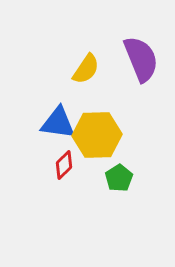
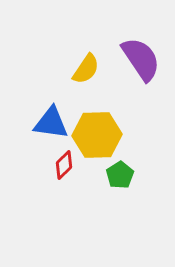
purple semicircle: rotated 12 degrees counterclockwise
blue triangle: moved 7 px left
green pentagon: moved 1 px right, 3 px up
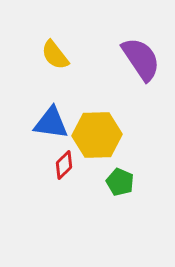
yellow semicircle: moved 31 px left, 14 px up; rotated 108 degrees clockwise
green pentagon: moved 7 px down; rotated 16 degrees counterclockwise
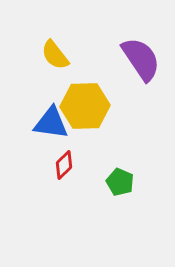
yellow hexagon: moved 12 px left, 29 px up
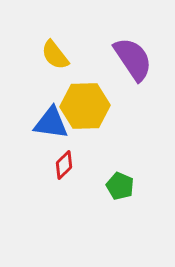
purple semicircle: moved 8 px left
green pentagon: moved 4 px down
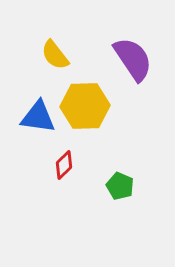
blue triangle: moved 13 px left, 6 px up
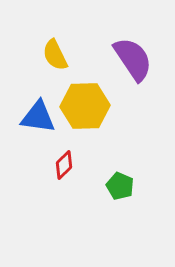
yellow semicircle: rotated 12 degrees clockwise
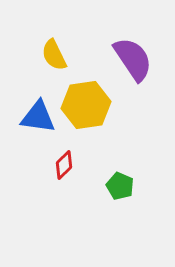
yellow semicircle: moved 1 px left
yellow hexagon: moved 1 px right, 1 px up; rotated 6 degrees counterclockwise
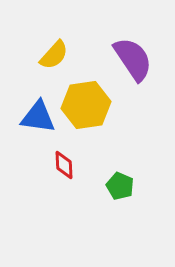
yellow semicircle: rotated 112 degrees counterclockwise
red diamond: rotated 48 degrees counterclockwise
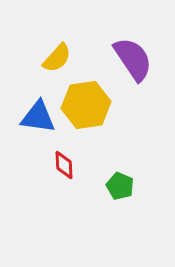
yellow semicircle: moved 3 px right, 3 px down
